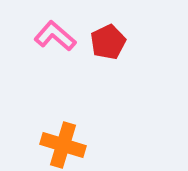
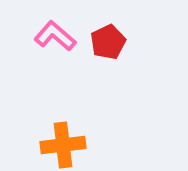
orange cross: rotated 24 degrees counterclockwise
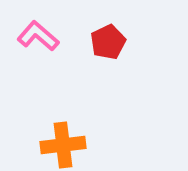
pink L-shape: moved 17 px left
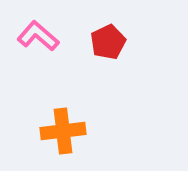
orange cross: moved 14 px up
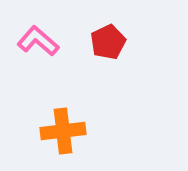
pink L-shape: moved 5 px down
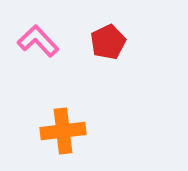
pink L-shape: rotated 6 degrees clockwise
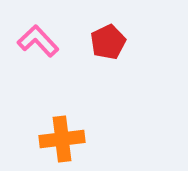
orange cross: moved 1 px left, 8 px down
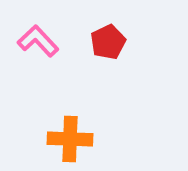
orange cross: moved 8 px right; rotated 9 degrees clockwise
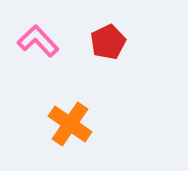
orange cross: moved 15 px up; rotated 33 degrees clockwise
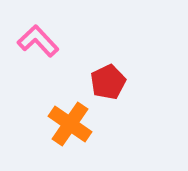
red pentagon: moved 40 px down
